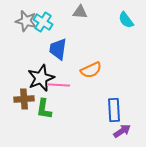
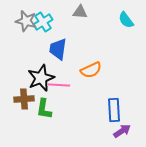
cyan cross: rotated 24 degrees clockwise
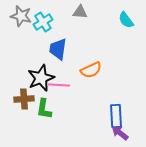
gray star: moved 5 px left, 5 px up
blue rectangle: moved 2 px right, 6 px down
purple arrow: moved 2 px left, 2 px down; rotated 108 degrees counterclockwise
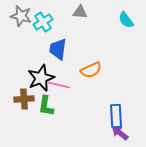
pink line: rotated 10 degrees clockwise
green L-shape: moved 2 px right, 3 px up
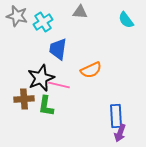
gray star: moved 4 px left
purple arrow: rotated 108 degrees counterclockwise
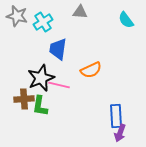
green L-shape: moved 6 px left
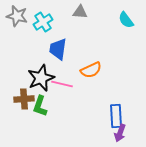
pink line: moved 3 px right, 1 px up
green L-shape: rotated 10 degrees clockwise
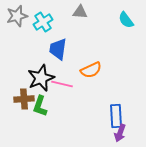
gray star: rotated 30 degrees counterclockwise
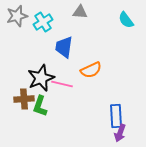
blue trapezoid: moved 6 px right, 2 px up
